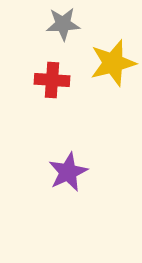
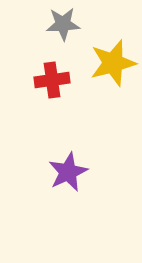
red cross: rotated 12 degrees counterclockwise
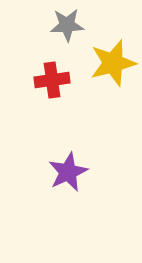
gray star: moved 4 px right, 1 px down
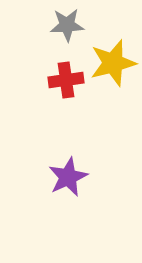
red cross: moved 14 px right
purple star: moved 5 px down
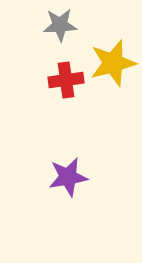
gray star: moved 7 px left
purple star: rotated 15 degrees clockwise
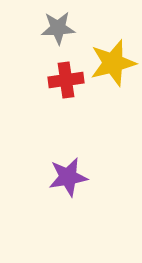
gray star: moved 2 px left, 3 px down
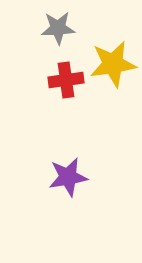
yellow star: moved 1 px down; rotated 6 degrees clockwise
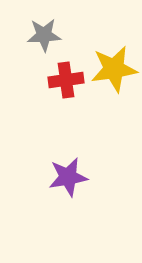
gray star: moved 14 px left, 7 px down
yellow star: moved 1 px right, 5 px down
